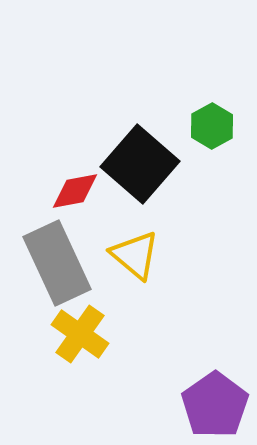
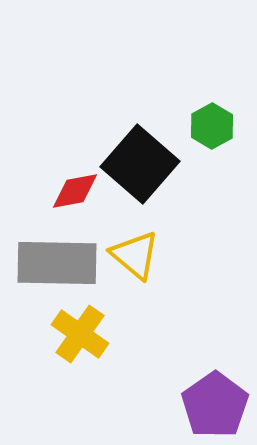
gray rectangle: rotated 64 degrees counterclockwise
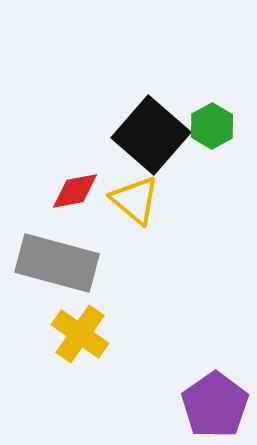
black square: moved 11 px right, 29 px up
yellow triangle: moved 55 px up
gray rectangle: rotated 14 degrees clockwise
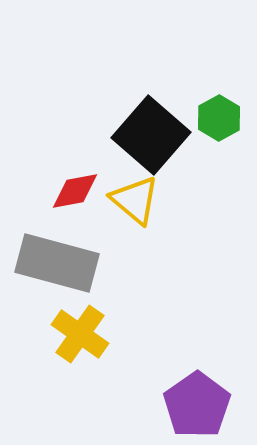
green hexagon: moved 7 px right, 8 px up
purple pentagon: moved 18 px left
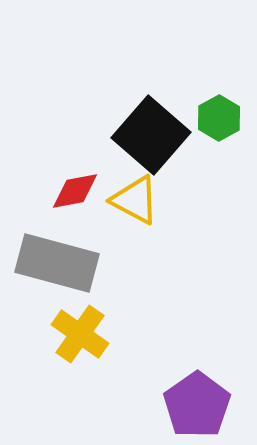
yellow triangle: rotated 12 degrees counterclockwise
